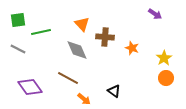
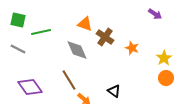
green square: rotated 21 degrees clockwise
orange triangle: moved 3 px right; rotated 28 degrees counterclockwise
brown cross: rotated 30 degrees clockwise
brown line: moved 1 px right, 2 px down; rotated 30 degrees clockwise
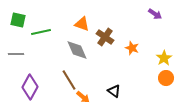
orange triangle: moved 3 px left
gray line: moved 2 px left, 5 px down; rotated 28 degrees counterclockwise
purple diamond: rotated 65 degrees clockwise
orange arrow: moved 1 px left, 2 px up
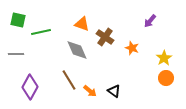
purple arrow: moved 5 px left, 7 px down; rotated 96 degrees clockwise
orange arrow: moved 7 px right, 6 px up
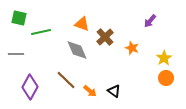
green square: moved 1 px right, 2 px up
brown cross: rotated 12 degrees clockwise
brown line: moved 3 px left; rotated 15 degrees counterclockwise
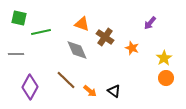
purple arrow: moved 2 px down
brown cross: rotated 12 degrees counterclockwise
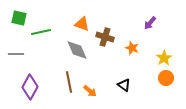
brown cross: rotated 18 degrees counterclockwise
brown line: moved 3 px right, 2 px down; rotated 35 degrees clockwise
black triangle: moved 10 px right, 6 px up
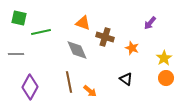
orange triangle: moved 1 px right, 1 px up
black triangle: moved 2 px right, 6 px up
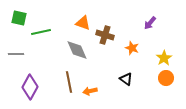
brown cross: moved 2 px up
orange arrow: rotated 128 degrees clockwise
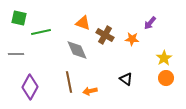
brown cross: rotated 12 degrees clockwise
orange star: moved 9 px up; rotated 16 degrees counterclockwise
